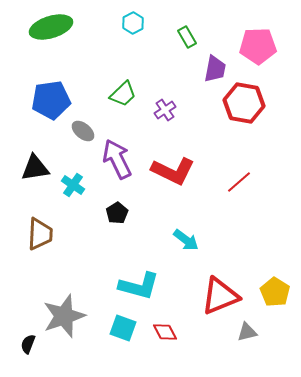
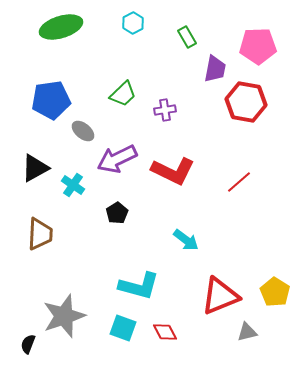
green ellipse: moved 10 px right
red hexagon: moved 2 px right, 1 px up
purple cross: rotated 25 degrees clockwise
purple arrow: rotated 90 degrees counterclockwise
black triangle: rotated 20 degrees counterclockwise
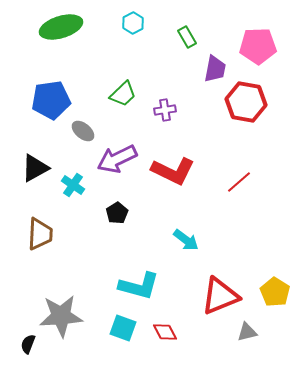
gray star: moved 3 px left; rotated 15 degrees clockwise
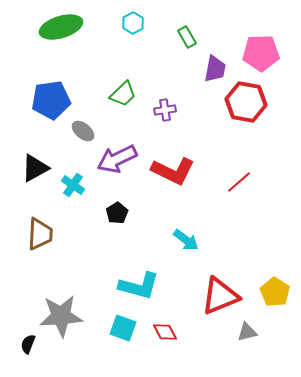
pink pentagon: moved 3 px right, 7 px down
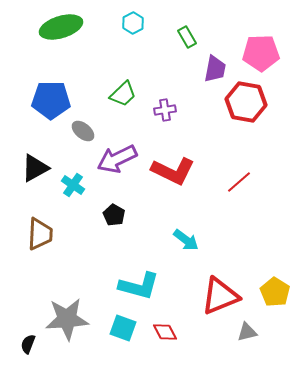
blue pentagon: rotated 9 degrees clockwise
black pentagon: moved 3 px left, 2 px down; rotated 10 degrees counterclockwise
gray star: moved 6 px right, 3 px down
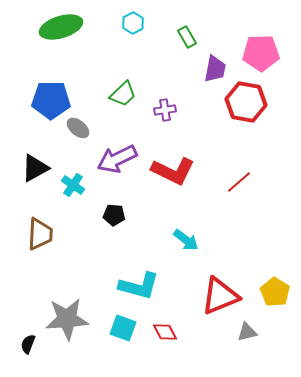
gray ellipse: moved 5 px left, 3 px up
black pentagon: rotated 25 degrees counterclockwise
